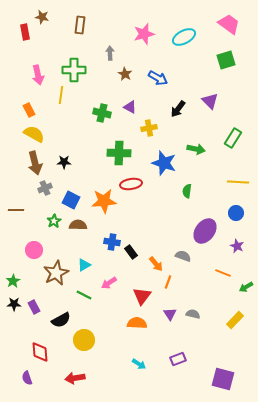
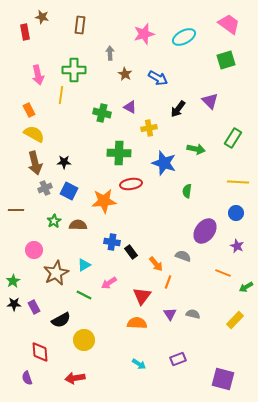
blue square at (71, 200): moved 2 px left, 9 px up
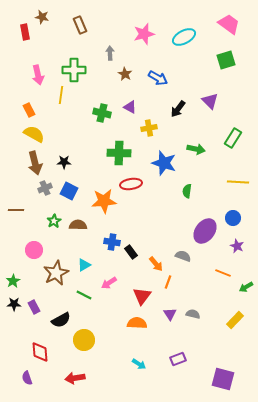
brown rectangle at (80, 25): rotated 30 degrees counterclockwise
blue circle at (236, 213): moved 3 px left, 5 px down
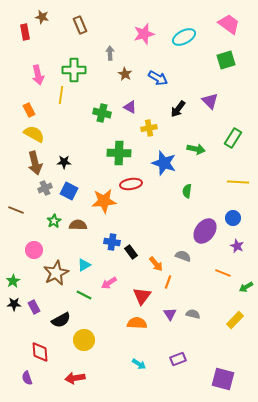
brown line at (16, 210): rotated 21 degrees clockwise
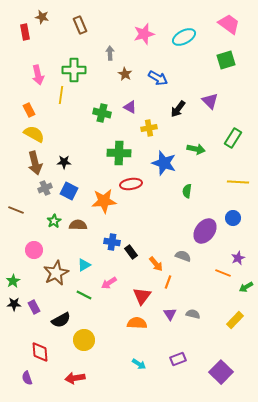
purple star at (237, 246): moved 1 px right, 12 px down; rotated 24 degrees clockwise
purple square at (223, 379): moved 2 px left, 7 px up; rotated 30 degrees clockwise
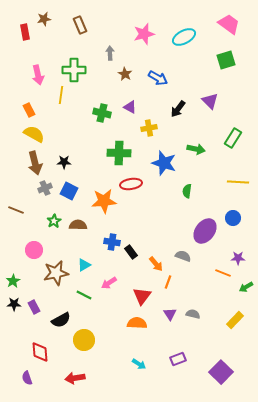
brown star at (42, 17): moved 2 px right, 2 px down; rotated 24 degrees counterclockwise
purple star at (238, 258): rotated 24 degrees clockwise
brown star at (56, 273): rotated 15 degrees clockwise
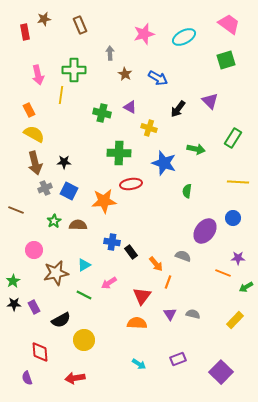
yellow cross at (149, 128): rotated 28 degrees clockwise
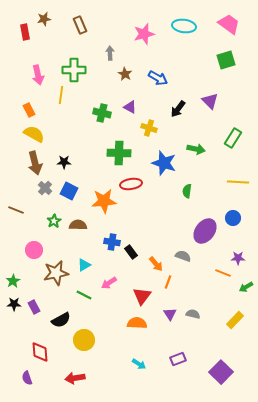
cyan ellipse at (184, 37): moved 11 px up; rotated 35 degrees clockwise
gray cross at (45, 188): rotated 24 degrees counterclockwise
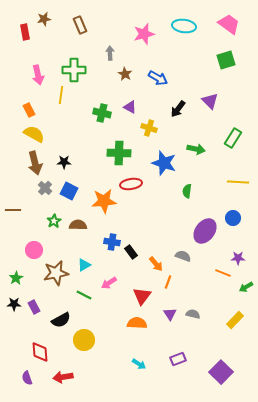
brown line at (16, 210): moved 3 px left; rotated 21 degrees counterclockwise
green star at (13, 281): moved 3 px right, 3 px up
red arrow at (75, 378): moved 12 px left, 1 px up
